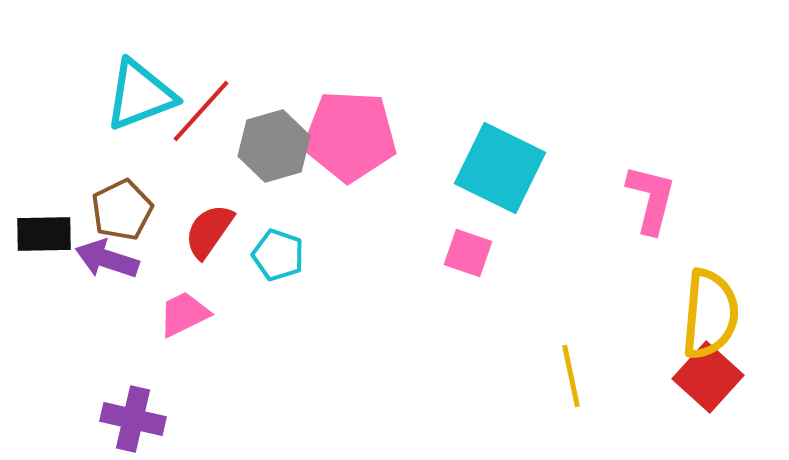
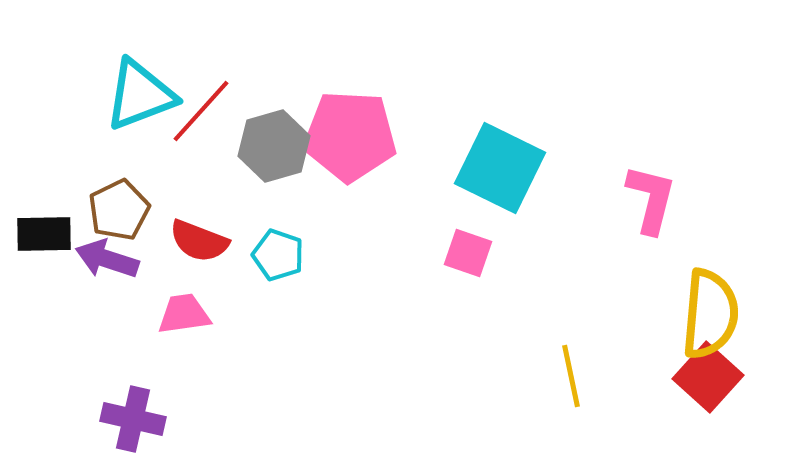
brown pentagon: moved 3 px left
red semicircle: moved 10 px left, 10 px down; rotated 104 degrees counterclockwise
pink trapezoid: rotated 18 degrees clockwise
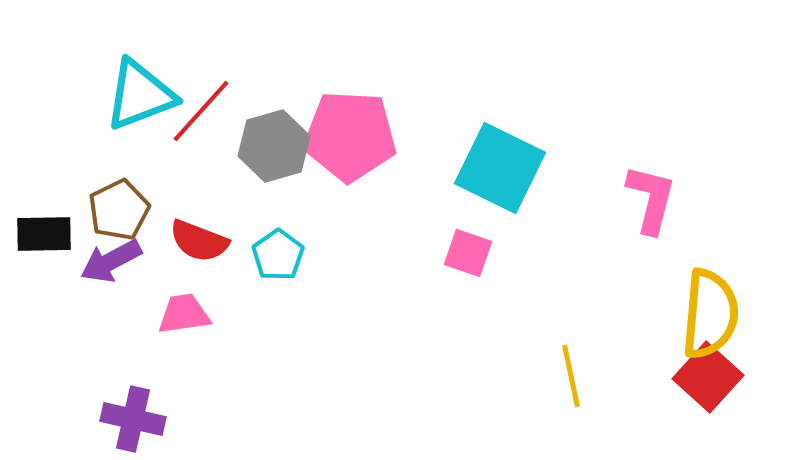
cyan pentagon: rotated 18 degrees clockwise
purple arrow: moved 4 px right, 2 px down; rotated 46 degrees counterclockwise
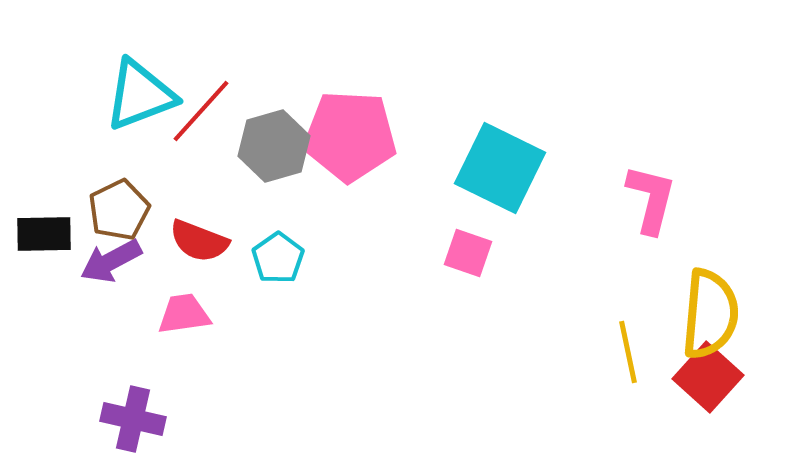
cyan pentagon: moved 3 px down
yellow line: moved 57 px right, 24 px up
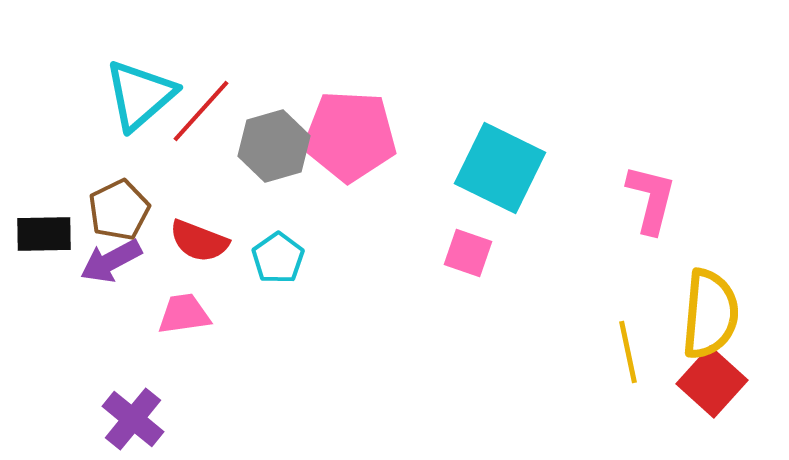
cyan triangle: rotated 20 degrees counterclockwise
red square: moved 4 px right, 5 px down
purple cross: rotated 26 degrees clockwise
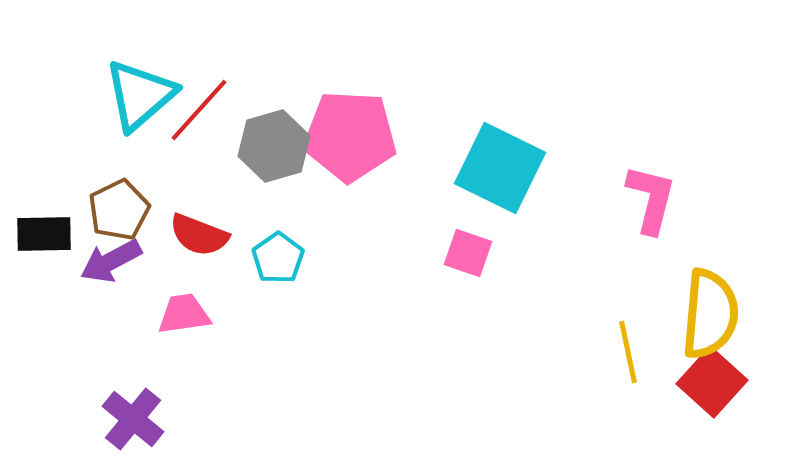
red line: moved 2 px left, 1 px up
red semicircle: moved 6 px up
